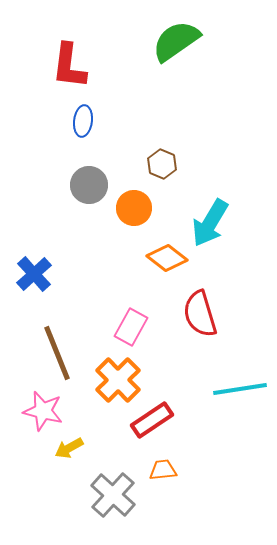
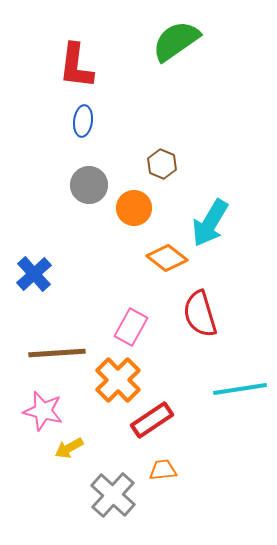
red L-shape: moved 7 px right
brown line: rotated 72 degrees counterclockwise
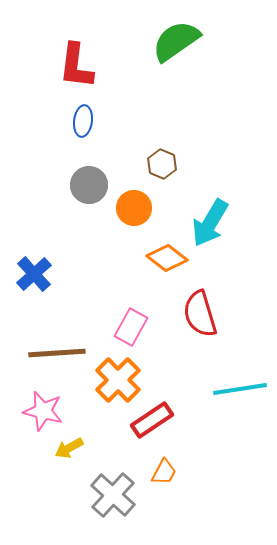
orange trapezoid: moved 1 px right, 2 px down; rotated 124 degrees clockwise
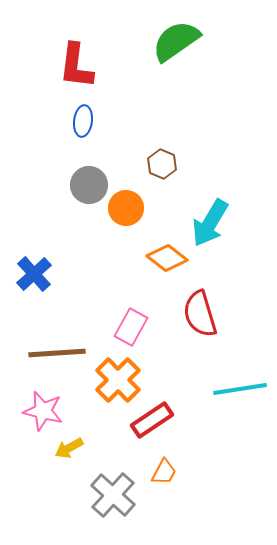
orange circle: moved 8 px left
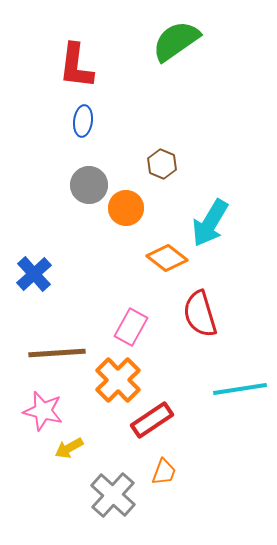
orange trapezoid: rotated 8 degrees counterclockwise
